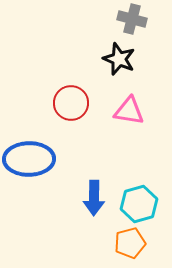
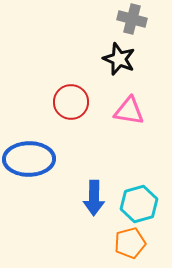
red circle: moved 1 px up
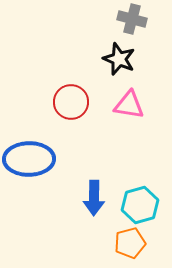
pink triangle: moved 6 px up
cyan hexagon: moved 1 px right, 1 px down
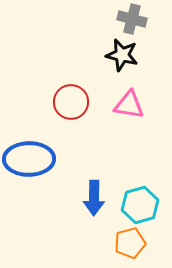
black star: moved 3 px right, 4 px up; rotated 8 degrees counterclockwise
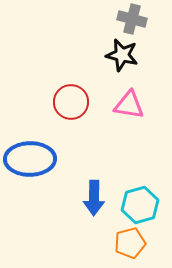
blue ellipse: moved 1 px right
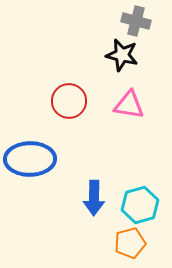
gray cross: moved 4 px right, 2 px down
red circle: moved 2 px left, 1 px up
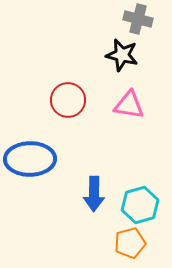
gray cross: moved 2 px right, 2 px up
red circle: moved 1 px left, 1 px up
blue arrow: moved 4 px up
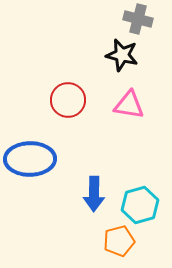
orange pentagon: moved 11 px left, 2 px up
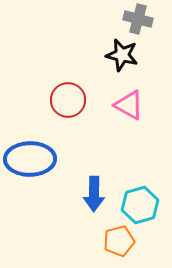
pink triangle: rotated 20 degrees clockwise
